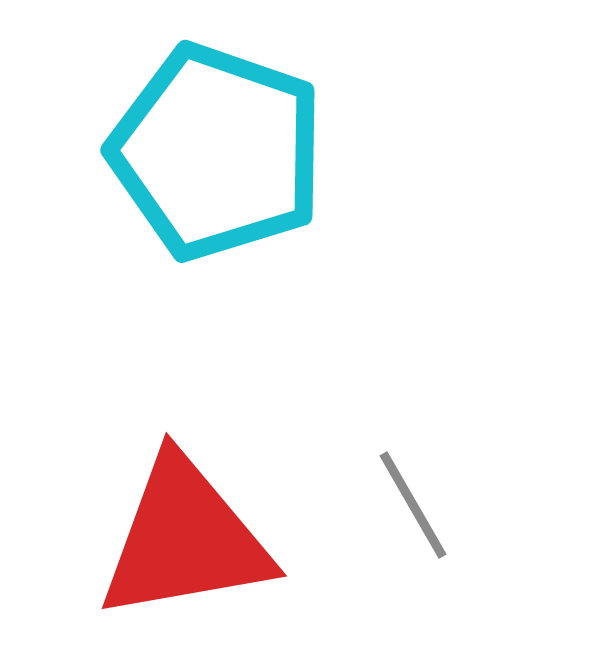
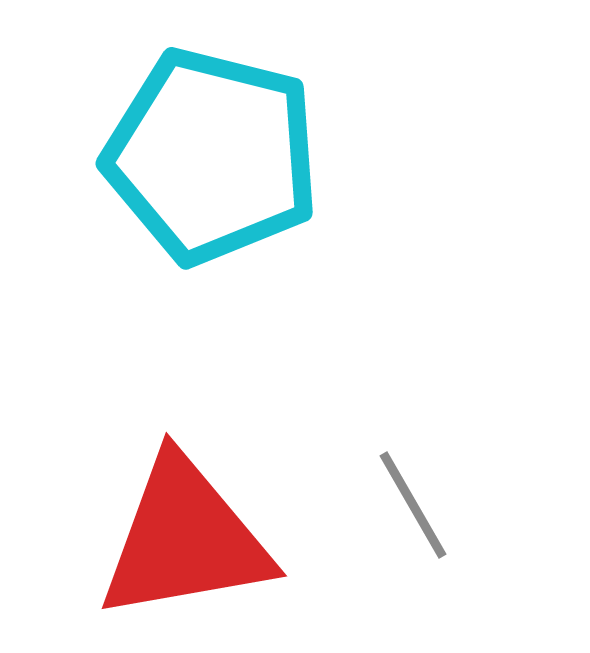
cyan pentagon: moved 5 px left, 4 px down; rotated 5 degrees counterclockwise
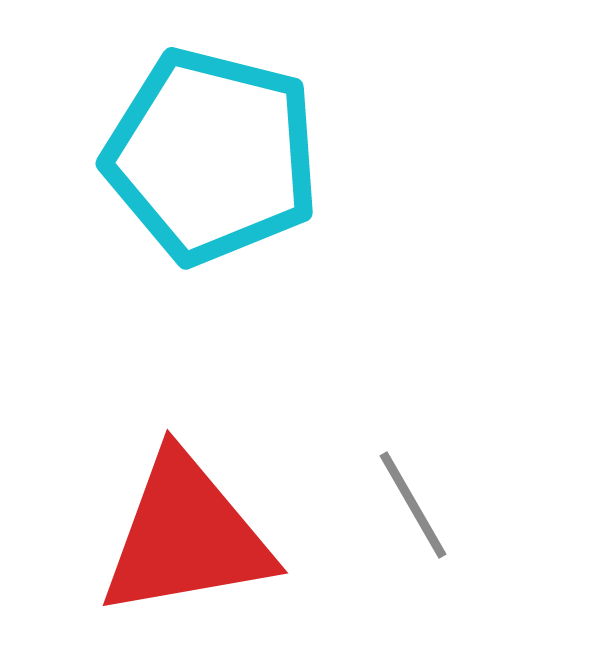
red triangle: moved 1 px right, 3 px up
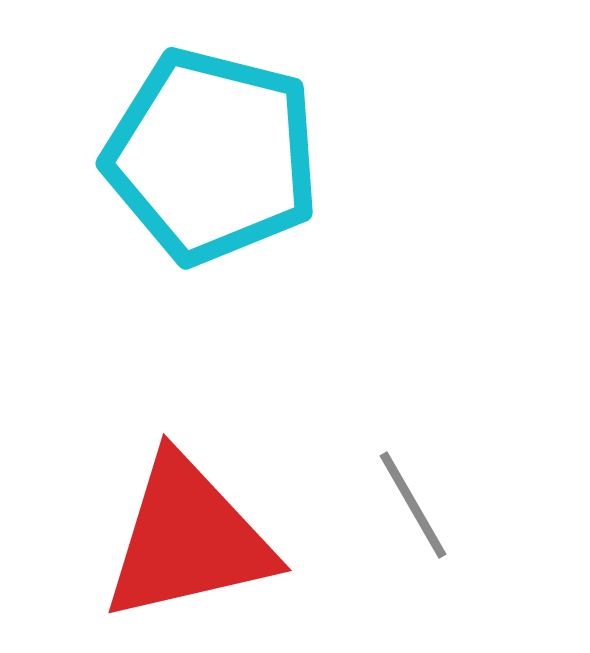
red triangle: moved 2 px right, 3 px down; rotated 3 degrees counterclockwise
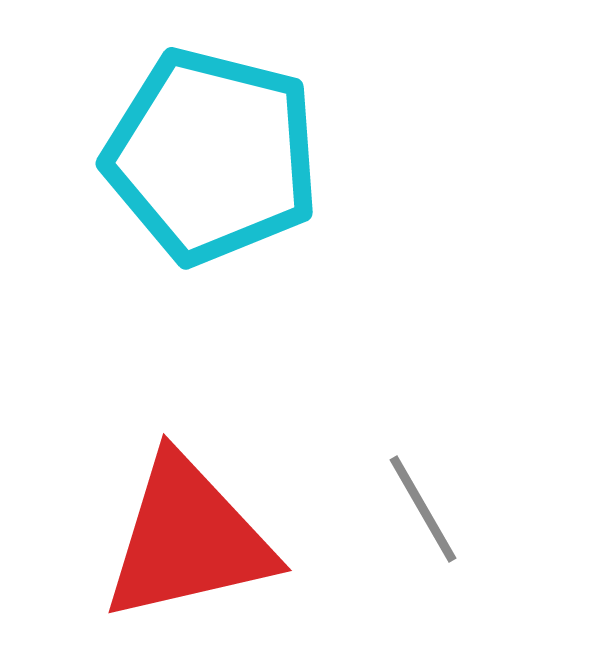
gray line: moved 10 px right, 4 px down
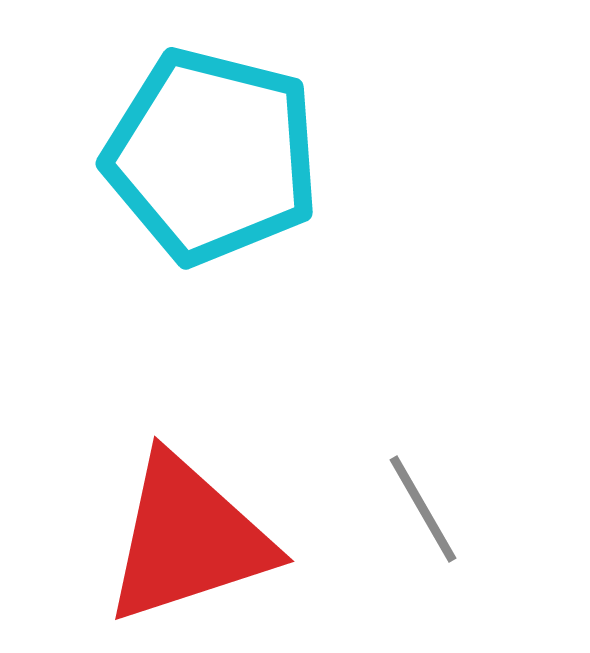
red triangle: rotated 5 degrees counterclockwise
